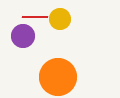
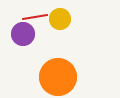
red line: rotated 10 degrees counterclockwise
purple circle: moved 2 px up
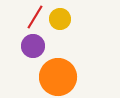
red line: rotated 50 degrees counterclockwise
purple circle: moved 10 px right, 12 px down
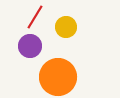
yellow circle: moved 6 px right, 8 px down
purple circle: moved 3 px left
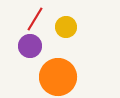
red line: moved 2 px down
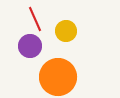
red line: rotated 55 degrees counterclockwise
yellow circle: moved 4 px down
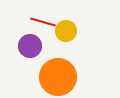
red line: moved 8 px right, 3 px down; rotated 50 degrees counterclockwise
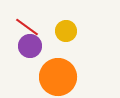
red line: moved 16 px left, 5 px down; rotated 20 degrees clockwise
